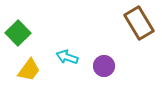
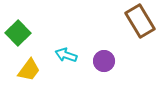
brown rectangle: moved 1 px right, 2 px up
cyan arrow: moved 1 px left, 2 px up
purple circle: moved 5 px up
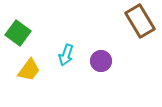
green square: rotated 10 degrees counterclockwise
cyan arrow: rotated 90 degrees counterclockwise
purple circle: moved 3 px left
